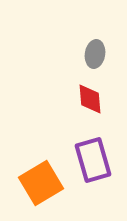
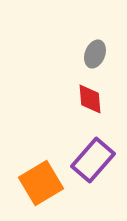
gray ellipse: rotated 12 degrees clockwise
purple rectangle: rotated 57 degrees clockwise
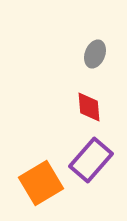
red diamond: moved 1 px left, 8 px down
purple rectangle: moved 2 px left
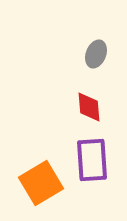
gray ellipse: moved 1 px right
purple rectangle: moved 1 px right; rotated 45 degrees counterclockwise
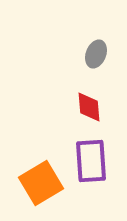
purple rectangle: moved 1 px left, 1 px down
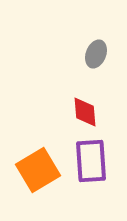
red diamond: moved 4 px left, 5 px down
orange square: moved 3 px left, 13 px up
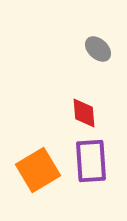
gray ellipse: moved 2 px right, 5 px up; rotated 68 degrees counterclockwise
red diamond: moved 1 px left, 1 px down
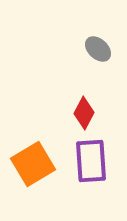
red diamond: rotated 32 degrees clockwise
orange square: moved 5 px left, 6 px up
